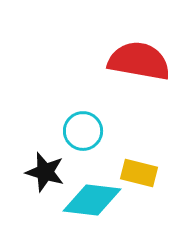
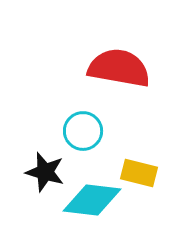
red semicircle: moved 20 px left, 7 px down
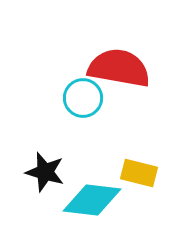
cyan circle: moved 33 px up
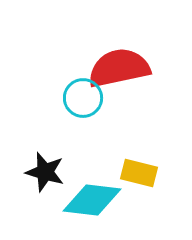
red semicircle: rotated 22 degrees counterclockwise
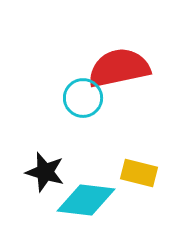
cyan diamond: moved 6 px left
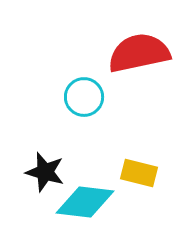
red semicircle: moved 20 px right, 15 px up
cyan circle: moved 1 px right, 1 px up
cyan diamond: moved 1 px left, 2 px down
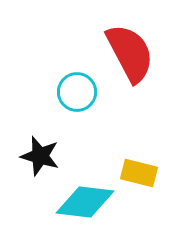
red semicircle: moved 9 px left; rotated 74 degrees clockwise
cyan circle: moved 7 px left, 5 px up
black star: moved 5 px left, 16 px up
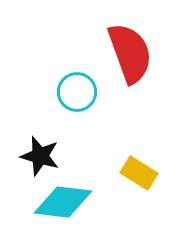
red semicircle: rotated 8 degrees clockwise
yellow rectangle: rotated 18 degrees clockwise
cyan diamond: moved 22 px left
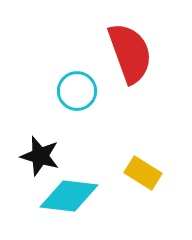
cyan circle: moved 1 px up
yellow rectangle: moved 4 px right
cyan diamond: moved 6 px right, 6 px up
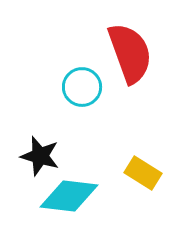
cyan circle: moved 5 px right, 4 px up
